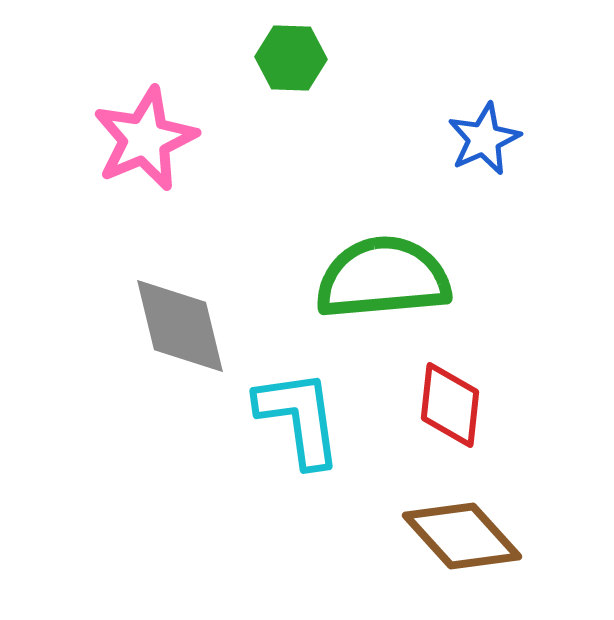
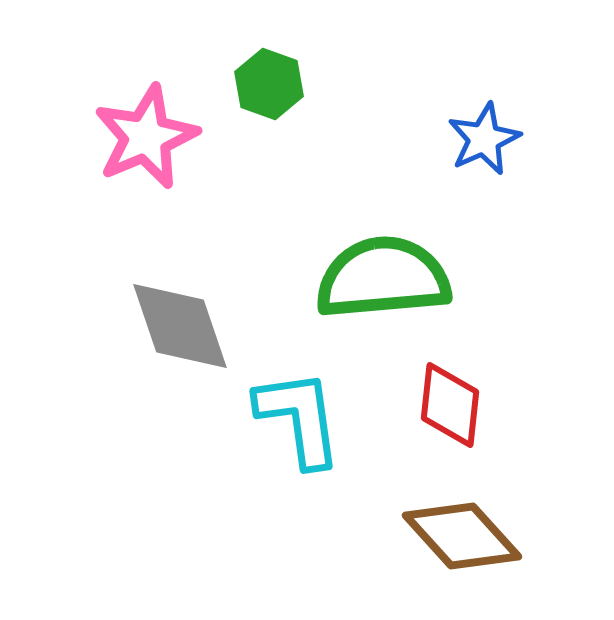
green hexagon: moved 22 px left, 26 px down; rotated 18 degrees clockwise
pink star: moved 1 px right, 2 px up
gray diamond: rotated 5 degrees counterclockwise
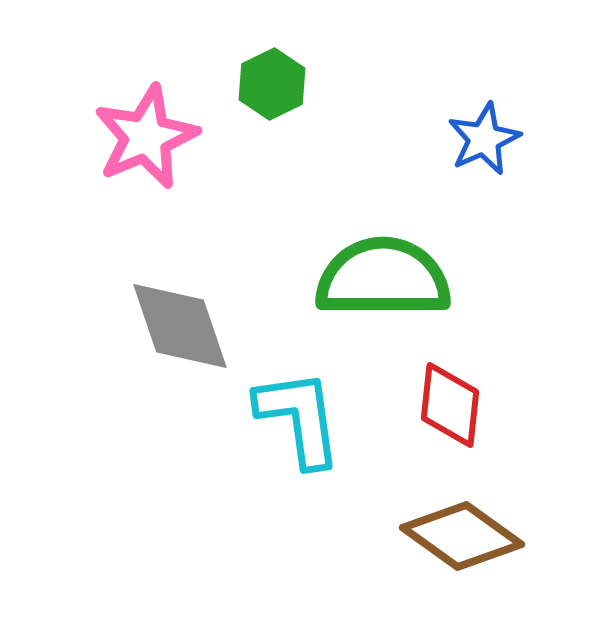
green hexagon: moved 3 px right; rotated 14 degrees clockwise
green semicircle: rotated 5 degrees clockwise
brown diamond: rotated 12 degrees counterclockwise
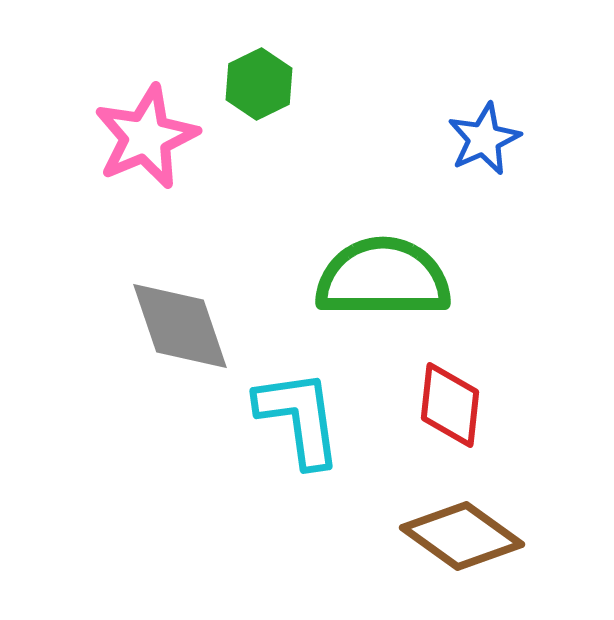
green hexagon: moved 13 px left
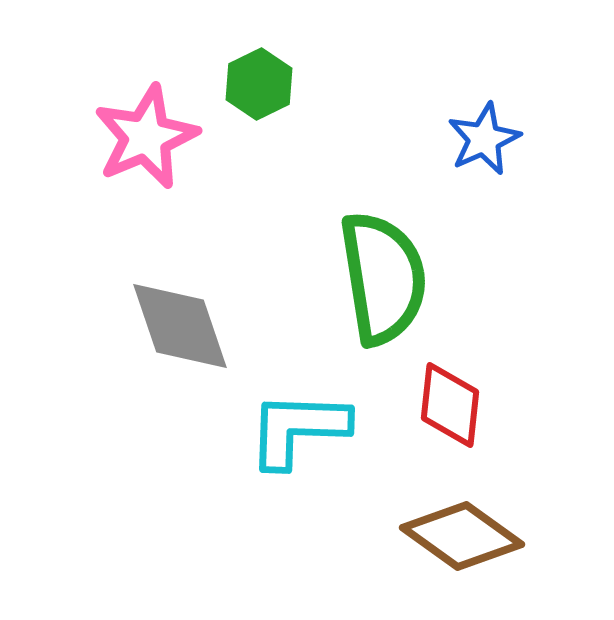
green semicircle: rotated 81 degrees clockwise
cyan L-shape: moved 1 px left, 11 px down; rotated 80 degrees counterclockwise
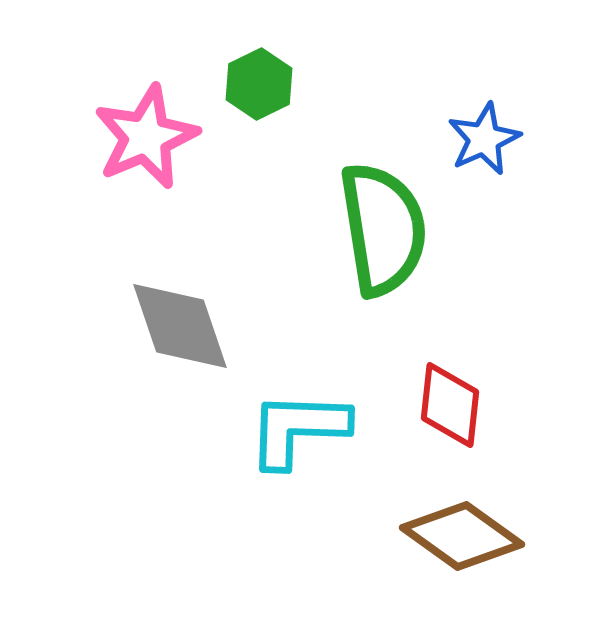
green semicircle: moved 49 px up
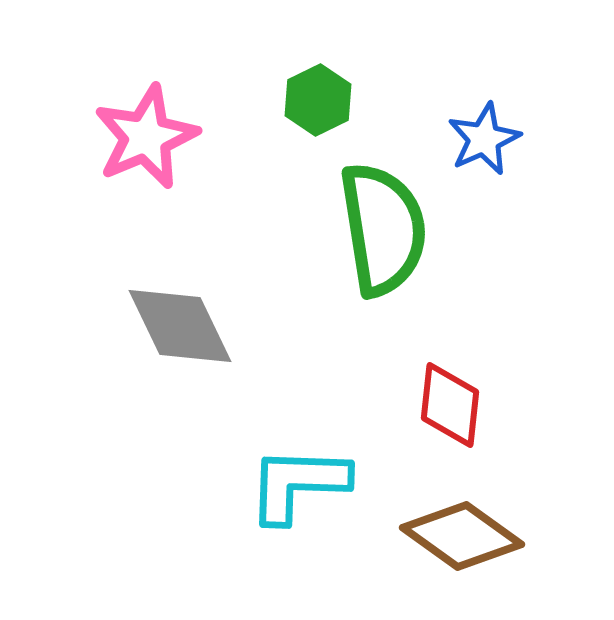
green hexagon: moved 59 px right, 16 px down
gray diamond: rotated 7 degrees counterclockwise
cyan L-shape: moved 55 px down
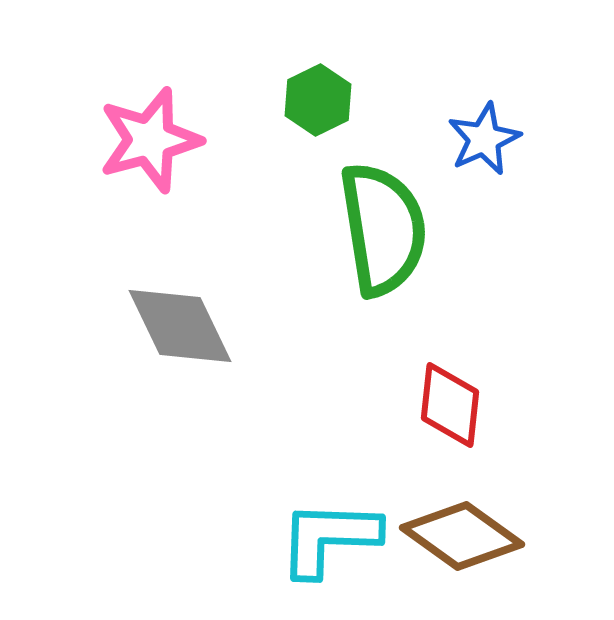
pink star: moved 4 px right, 3 px down; rotated 8 degrees clockwise
cyan L-shape: moved 31 px right, 54 px down
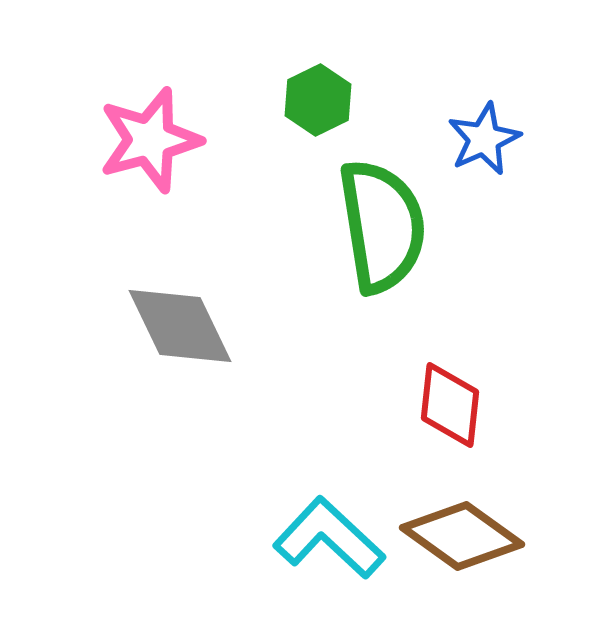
green semicircle: moved 1 px left, 3 px up
cyan L-shape: rotated 41 degrees clockwise
